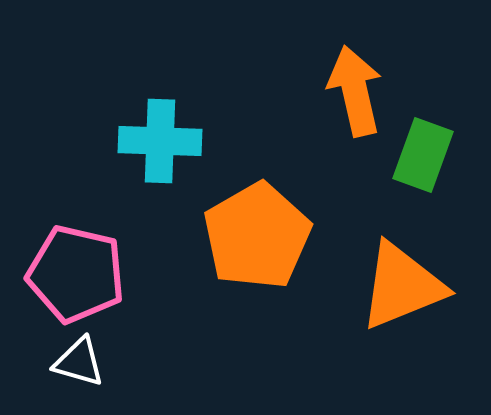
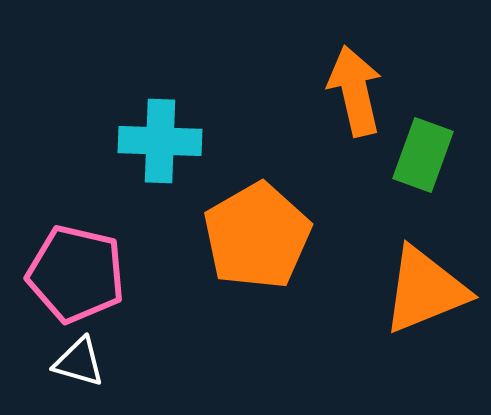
orange triangle: moved 23 px right, 4 px down
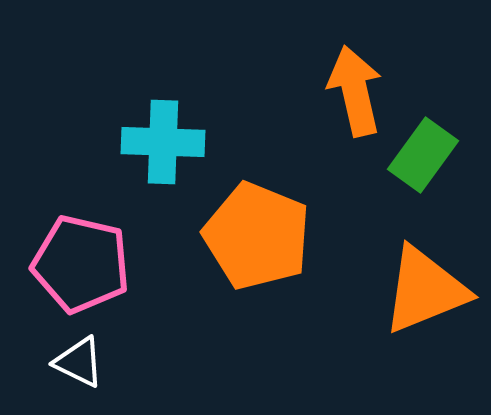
cyan cross: moved 3 px right, 1 px down
green rectangle: rotated 16 degrees clockwise
orange pentagon: rotated 20 degrees counterclockwise
pink pentagon: moved 5 px right, 10 px up
white triangle: rotated 10 degrees clockwise
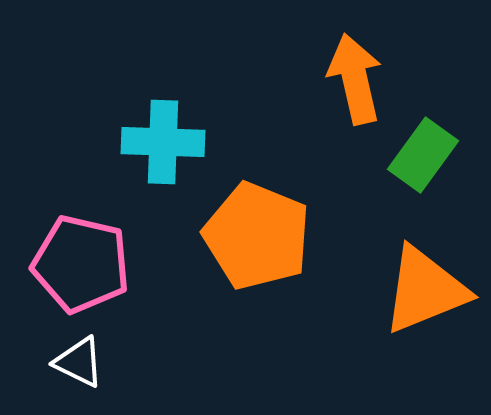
orange arrow: moved 12 px up
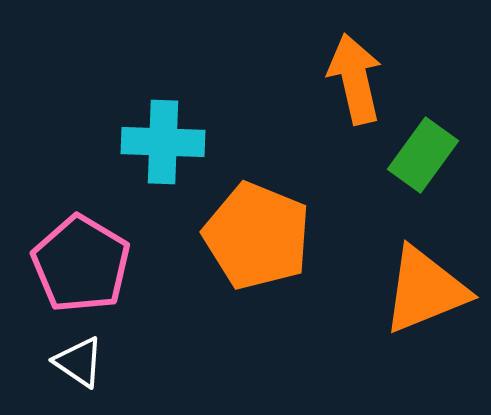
pink pentagon: rotated 18 degrees clockwise
white triangle: rotated 8 degrees clockwise
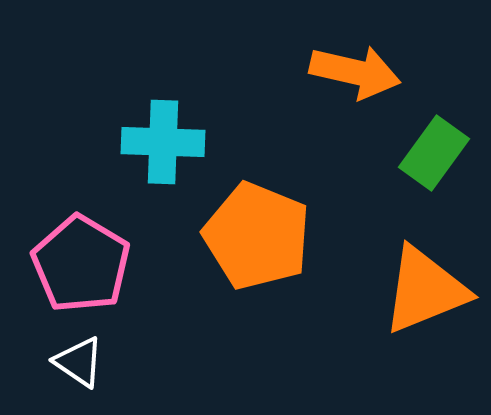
orange arrow: moved 7 px up; rotated 116 degrees clockwise
green rectangle: moved 11 px right, 2 px up
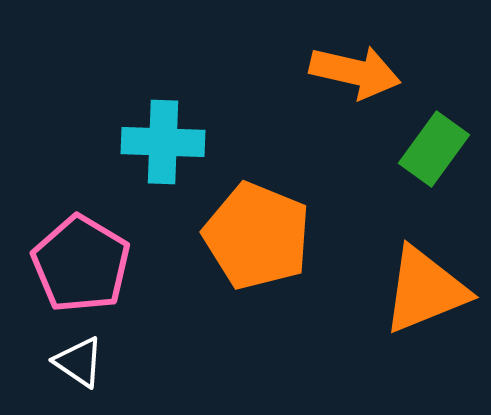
green rectangle: moved 4 px up
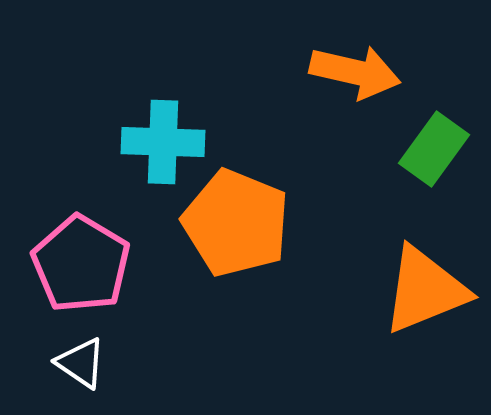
orange pentagon: moved 21 px left, 13 px up
white triangle: moved 2 px right, 1 px down
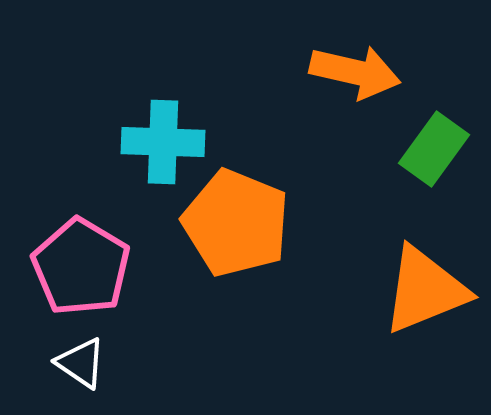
pink pentagon: moved 3 px down
